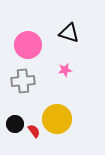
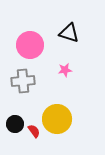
pink circle: moved 2 px right
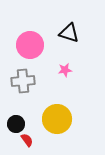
black circle: moved 1 px right
red semicircle: moved 7 px left, 9 px down
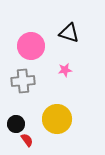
pink circle: moved 1 px right, 1 px down
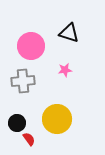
black circle: moved 1 px right, 1 px up
red semicircle: moved 2 px right, 1 px up
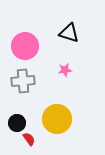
pink circle: moved 6 px left
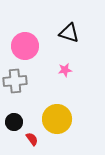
gray cross: moved 8 px left
black circle: moved 3 px left, 1 px up
red semicircle: moved 3 px right
